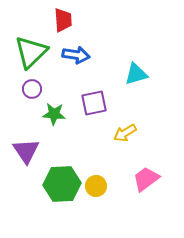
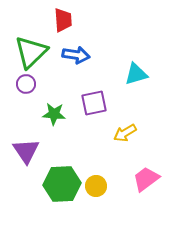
purple circle: moved 6 px left, 5 px up
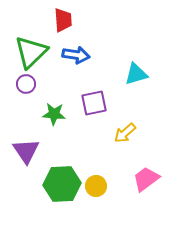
yellow arrow: rotated 10 degrees counterclockwise
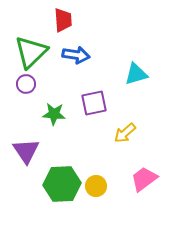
pink trapezoid: moved 2 px left
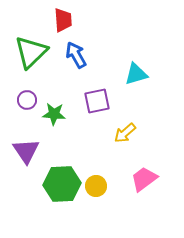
blue arrow: rotated 128 degrees counterclockwise
purple circle: moved 1 px right, 16 px down
purple square: moved 3 px right, 2 px up
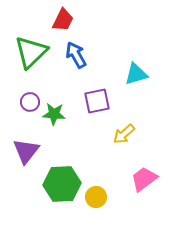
red trapezoid: rotated 30 degrees clockwise
purple circle: moved 3 px right, 2 px down
yellow arrow: moved 1 px left, 1 px down
purple triangle: rotated 12 degrees clockwise
yellow circle: moved 11 px down
